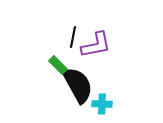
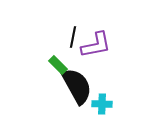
black semicircle: moved 1 px left, 1 px down
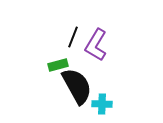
black line: rotated 10 degrees clockwise
purple L-shape: rotated 132 degrees clockwise
green rectangle: rotated 60 degrees counterclockwise
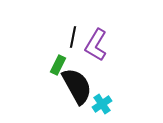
black line: rotated 10 degrees counterclockwise
green rectangle: rotated 48 degrees counterclockwise
cyan cross: rotated 36 degrees counterclockwise
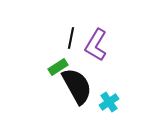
black line: moved 2 px left, 1 px down
green rectangle: moved 2 px down; rotated 30 degrees clockwise
cyan cross: moved 7 px right, 2 px up
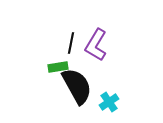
black line: moved 5 px down
green rectangle: rotated 24 degrees clockwise
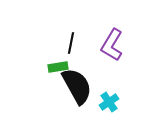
purple L-shape: moved 16 px right
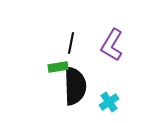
black semicircle: moved 2 px left; rotated 27 degrees clockwise
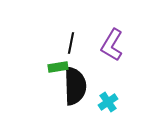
cyan cross: moved 1 px left
